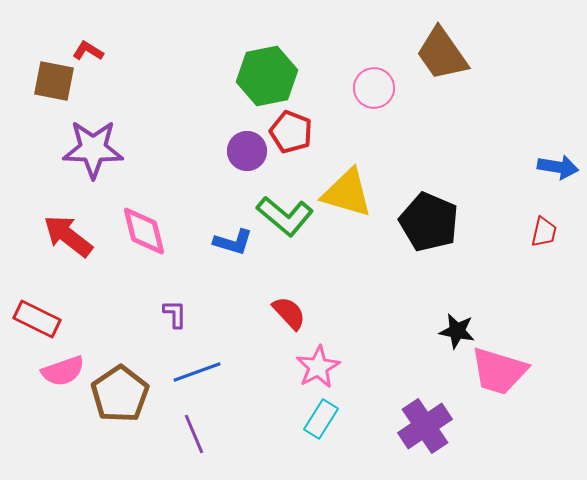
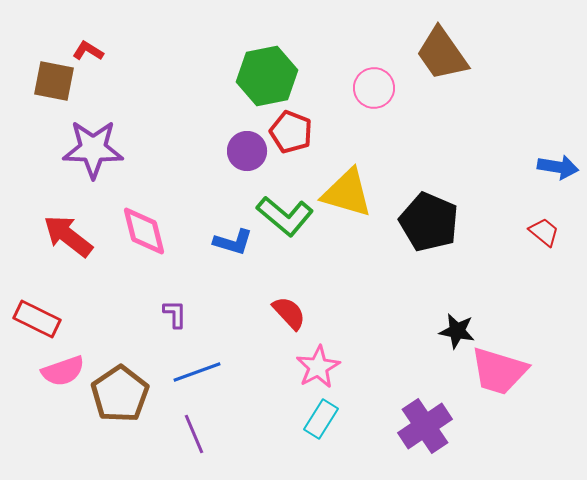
red trapezoid: rotated 64 degrees counterclockwise
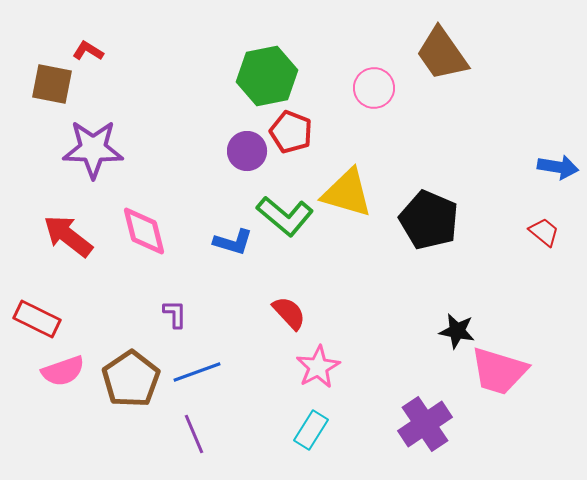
brown square: moved 2 px left, 3 px down
black pentagon: moved 2 px up
brown pentagon: moved 11 px right, 15 px up
cyan rectangle: moved 10 px left, 11 px down
purple cross: moved 2 px up
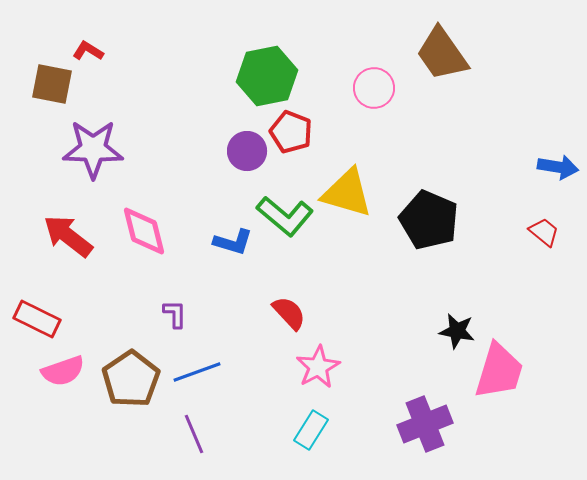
pink trapezoid: rotated 90 degrees counterclockwise
purple cross: rotated 12 degrees clockwise
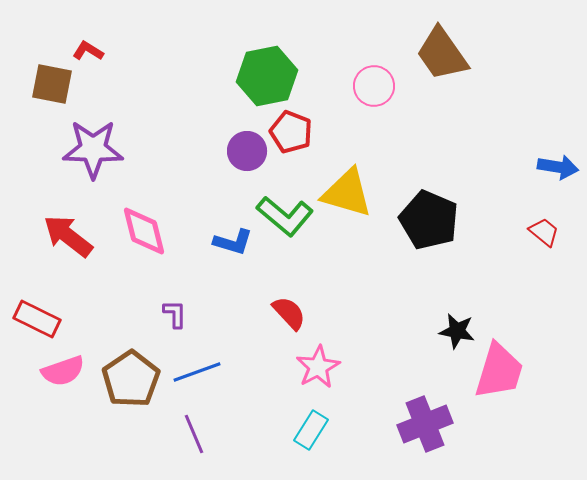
pink circle: moved 2 px up
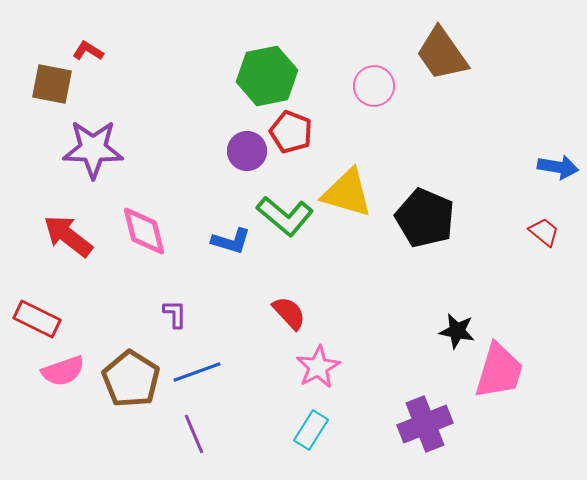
black pentagon: moved 4 px left, 2 px up
blue L-shape: moved 2 px left, 1 px up
brown pentagon: rotated 6 degrees counterclockwise
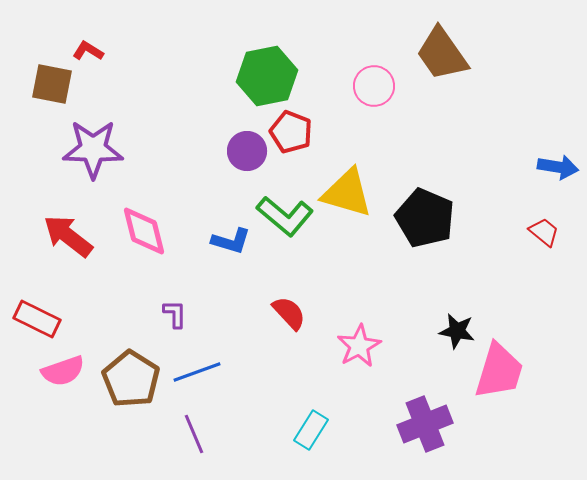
pink star: moved 41 px right, 21 px up
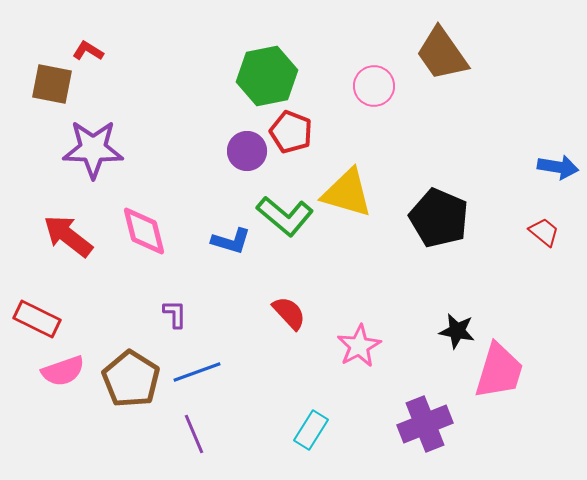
black pentagon: moved 14 px right
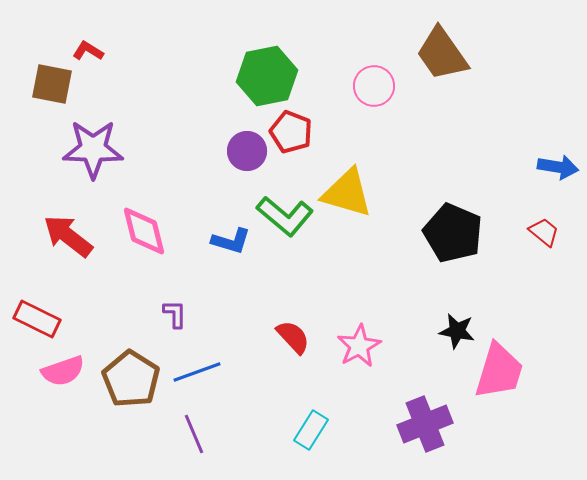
black pentagon: moved 14 px right, 15 px down
red semicircle: moved 4 px right, 24 px down
